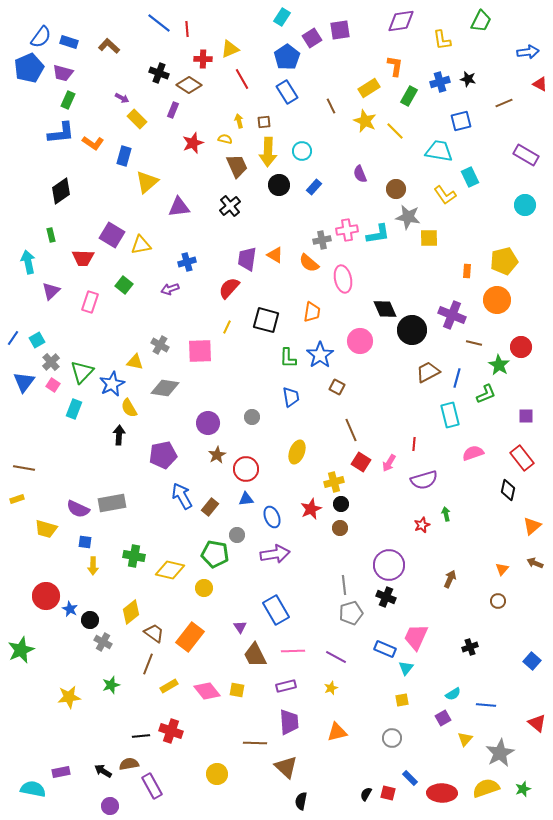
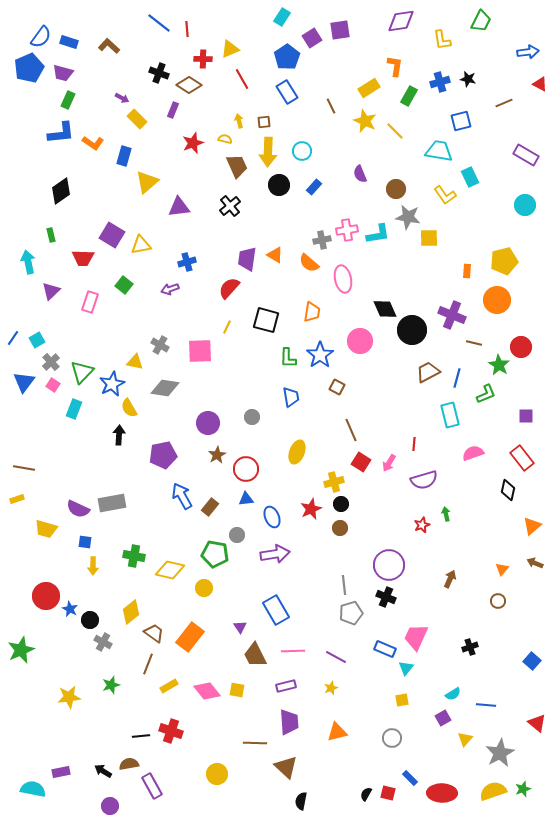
yellow semicircle at (486, 788): moved 7 px right, 3 px down
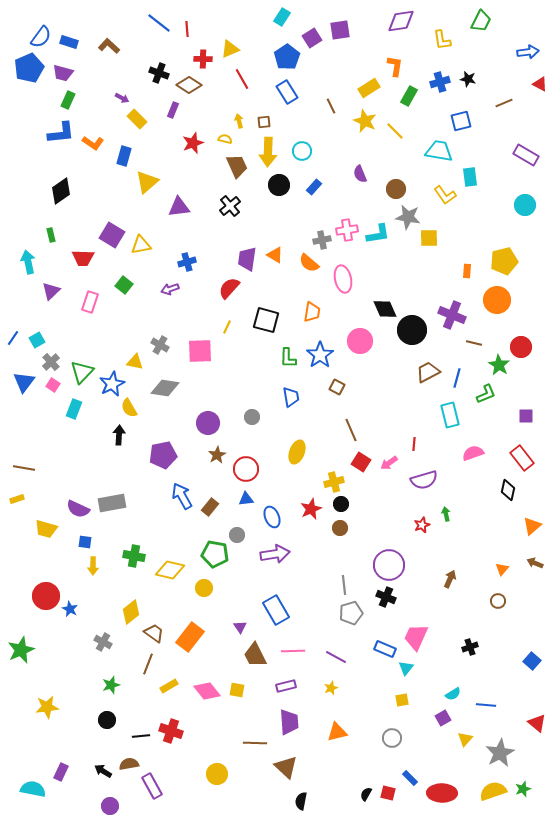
cyan rectangle at (470, 177): rotated 18 degrees clockwise
pink arrow at (389, 463): rotated 24 degrees clockwise
black circle at (90, 620): moved 17 px right, 100 px down
yellow star at (69, 697): moved 22 px left, 10 px down
purple rectangle at (61, 772): rotated 54 degrees counterclockwise
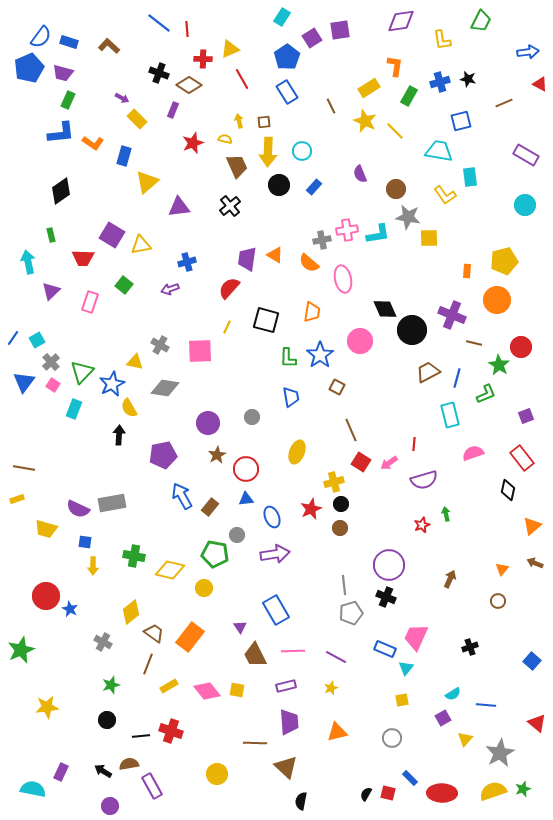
purple square at (526, 416): rotated 21 degrees counterclockwise
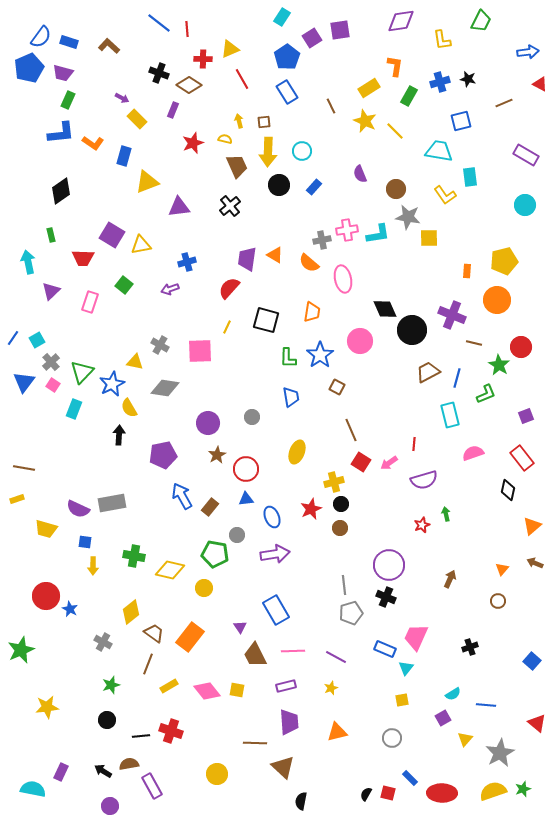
yellow triangle at (147, 182): rotated 20 degrees clockwise
brown triangle at (286, 767): moved 3 px left
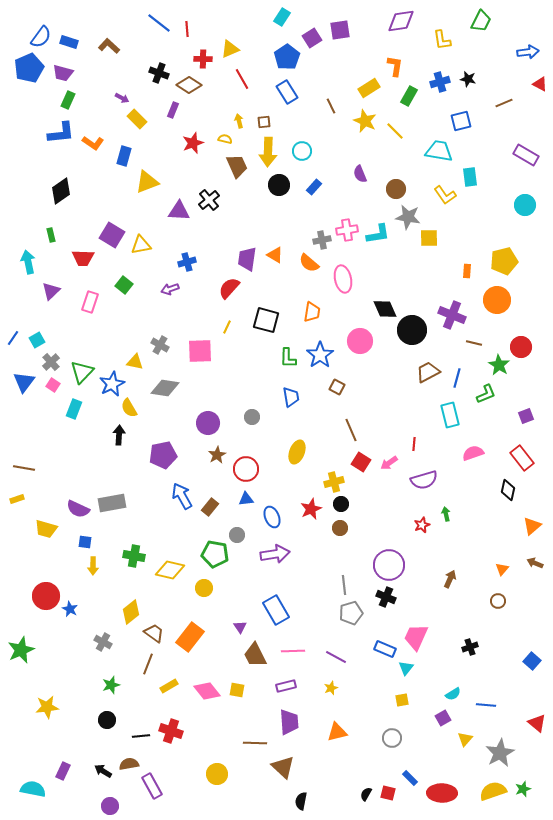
black cross at (230, 206): moved 21 px left, 6 px up
purple triangle at (179, 207): moved 4 px down; rotated 10 degrees clockwise
purple rectangle at (61, 772): moved 2 px right, 1 px up
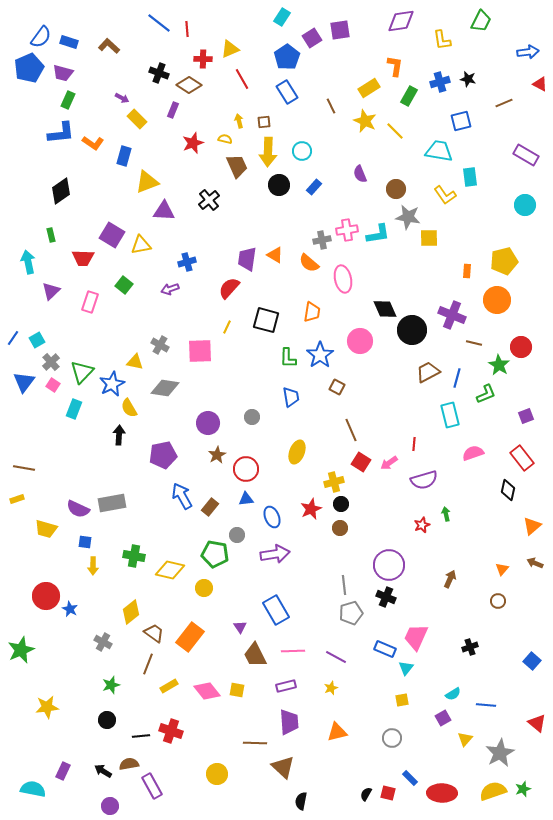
purple triangle at (179, 211): moved 15 px left
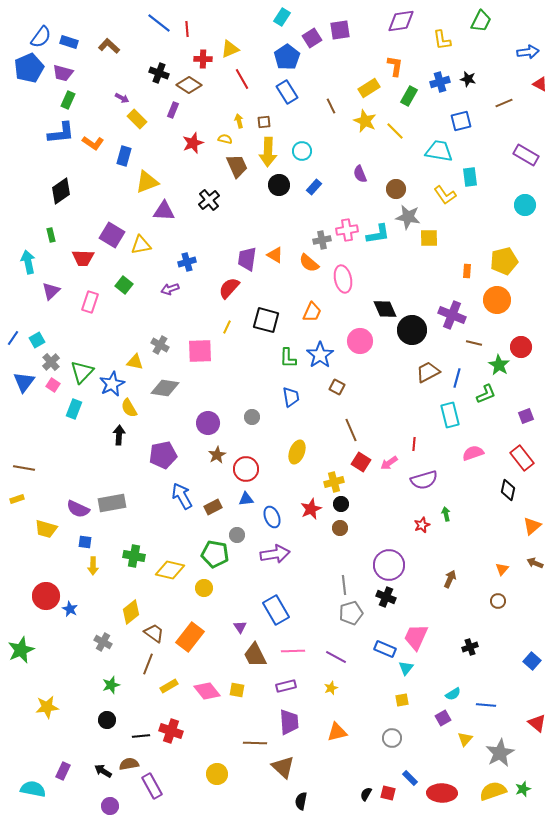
orange trapezoid at (312, 312): rotated 15 degrees clockwise
brown rectangle at (210, 507): moved 3 px right; rotated 24 degrees clockwise
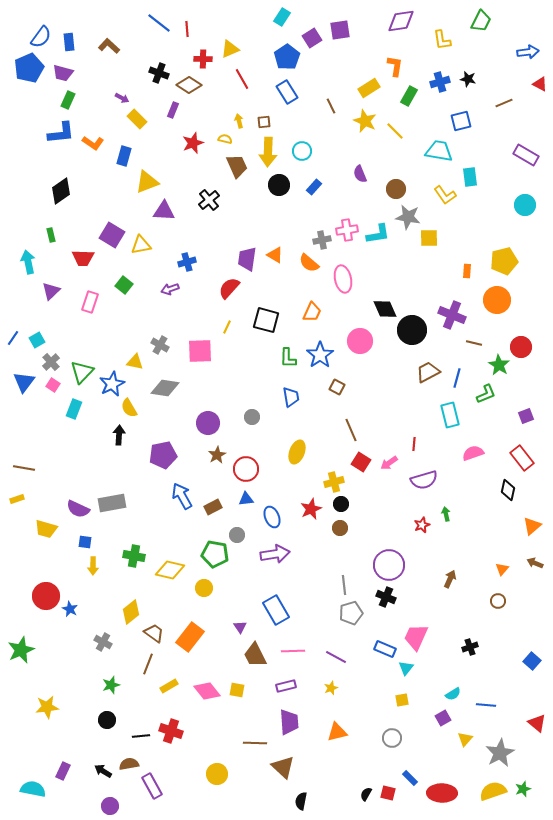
blue rectangle at (69, 42): rotated 66 degrees clockwise
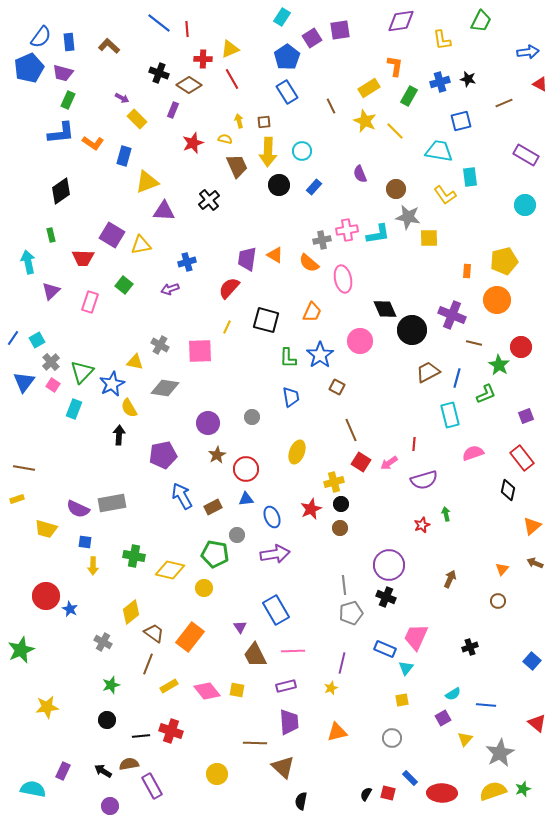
red line at (242, 79): moved 10 px left
purple line at (336, 657): moved 6 px right, 6 px down; rotated 75 degrees clockwise
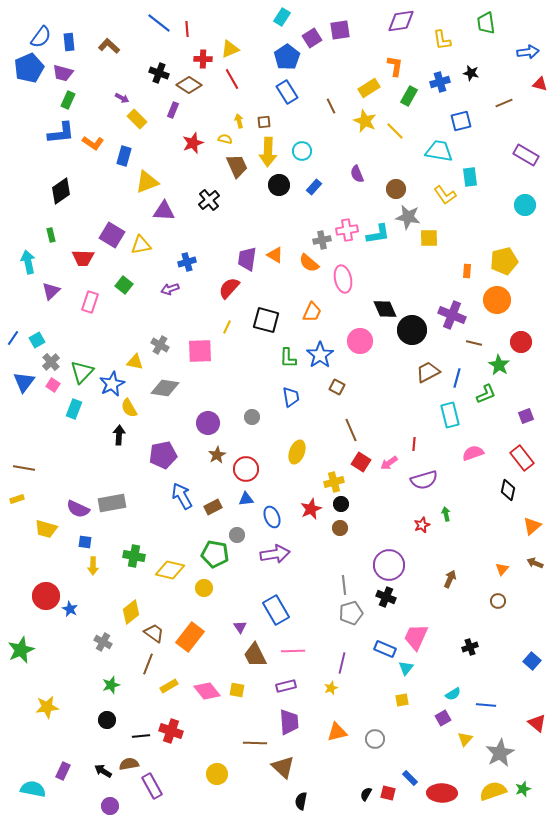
green trapezoid at (481, 21): moved 5 px right, 2 px down; rotated 145 degrees clockwise
black star at (468, 79): moved 3 px right, 6 px up
red triangle at (540, 84): rotated 14 degrees counterclockwise
purple semicircle at (360, 174): moved 3 px left
red circle at (521, 347): moved 5 px up
gray circle at (392, 738): moved 17 px left, 1 px down
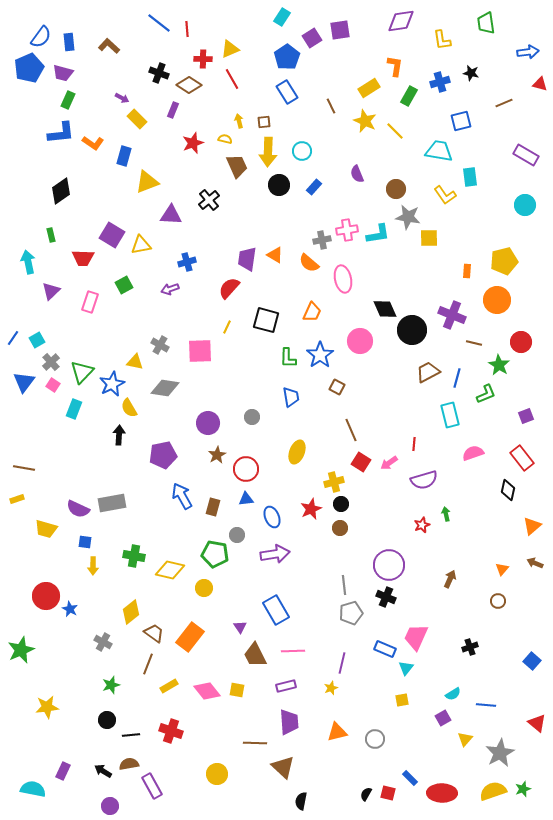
purple triangle at (164, 211): moved 7 px right, 4 px down
green square at (124, 285): rotated 24 degrees clockwise
brown rectangle at (213, 507): rotated 48 degrees counterclockwise
black line at (141, 736): moved 10 px left, 1 px up
